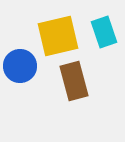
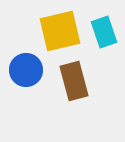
yellow square: moved 2 px right, 5 px up
blue circle: moved 6 px right, 4 px down
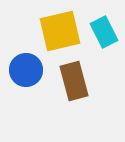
cyan rectangle: rotated 8 degrees counterclockwise
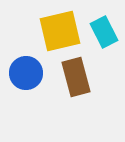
blue circle: moved 3 px down
brown rectangle: moved 2 px right, 4 px up
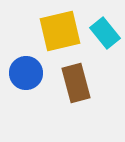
cyan rectangle: moved 1 px right, 1 px down; rotated 12 degrees counterclockwise
brown rectangle: moved 6 px down
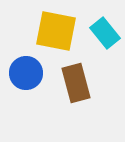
yellow square: moved 4 px left; rotated 24 degrees clockwise
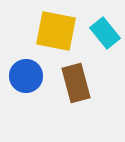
blue circle: moved 3 px down
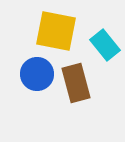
cyan rectangle: moved 12 px down
blue circle: moved 11 px right, 2 px up
